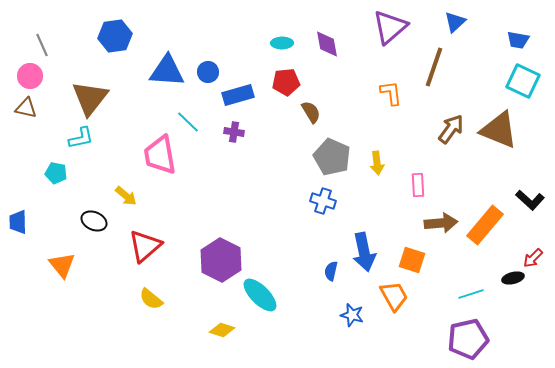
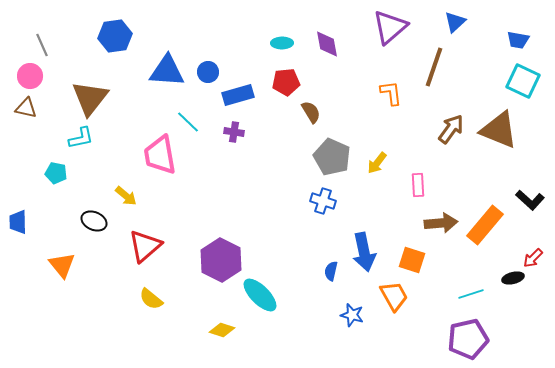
yellow arrow at (377, 163): rotated 45 degrees clockwise
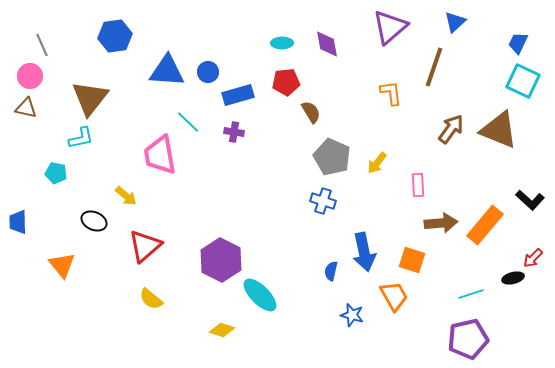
blue trapezoid at (518, 40): moved 3 px down; rotated 105 degrees clockwise
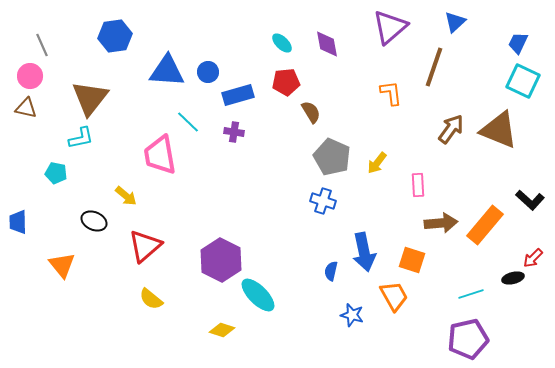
cyan ellipse at (282, 43): rotated 45 degrees clockwise
cyan ellipse at (260, 295): moved 2 px left
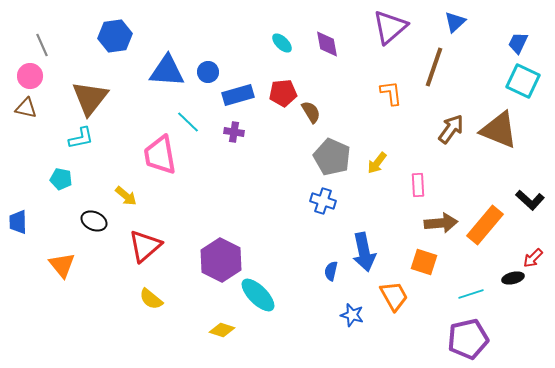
red pentagon at (286, 82): moved 3 px left, 11 px down
cyan pentagon at (56, 173): moved 5 px right, 6 px down
orange square at (412, 260): moved 12 px right, 2 px down
